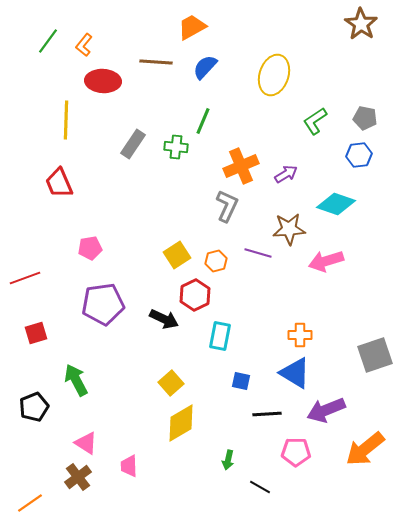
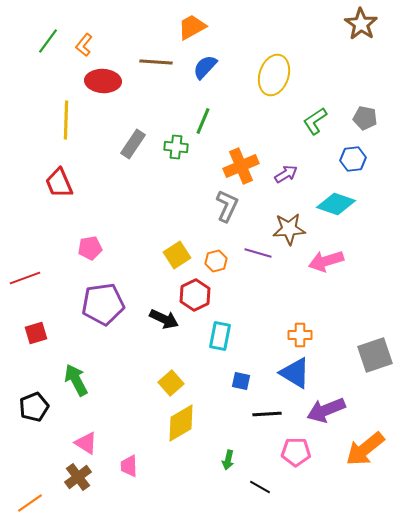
blue hexagon at (359, 155): moved 6 px left, 4 px down
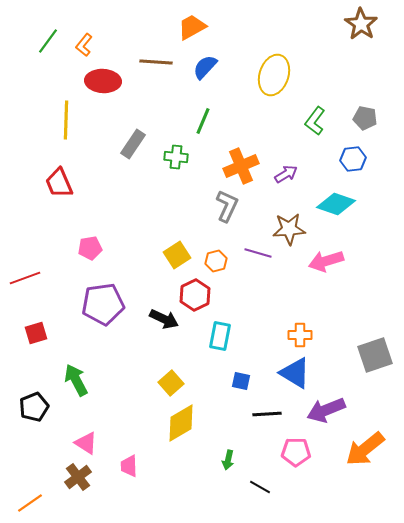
green L-shape at (315, 121): rotated 20 degrees counterclockwise
green cross at (176, 147): moved 10 px down
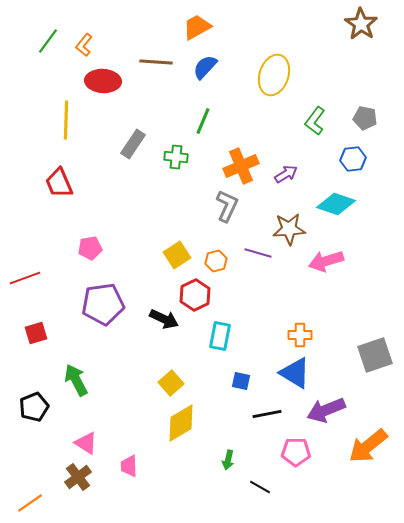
orange trapezoid at (192, 27): moved 5 px right
black line at (267, 414): rotated 8 degrees counterclockwise
orange arrow at (365, 449): moved 3 px right, 3 px up
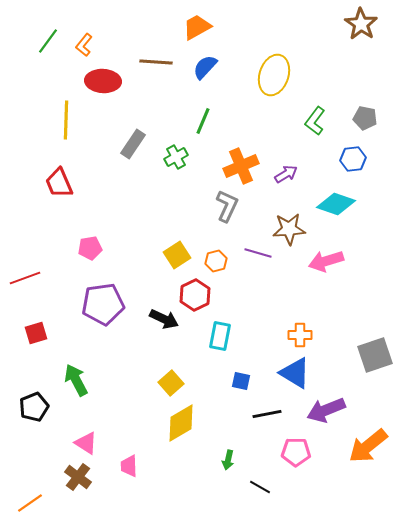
green cross at (176, 157): rotated 35 degrees counterclockwise
brown cross at (78, 477): rotated 16 degrees counterclockwise
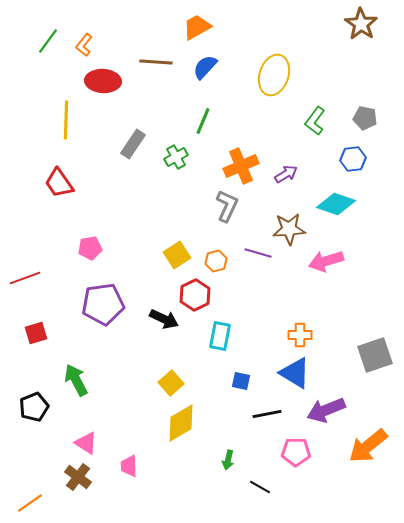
red trapezoid at (59, 183): rotated 12 degrees counterclockwise
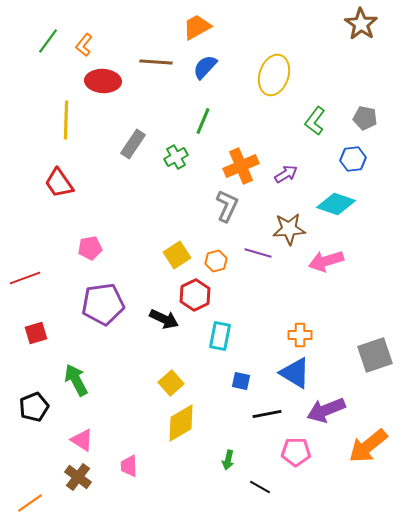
pink triangle at (86, 443): moved 4 px left, 3 px up
